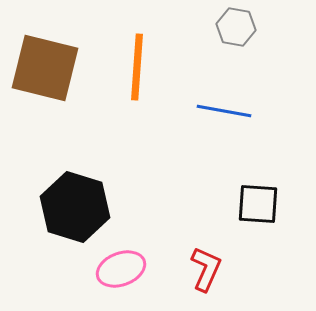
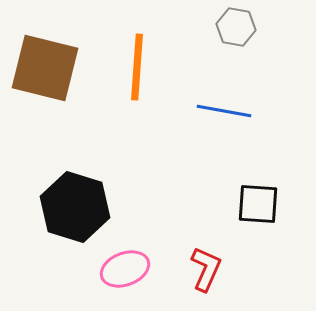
pink ellipse: moved 4 px right
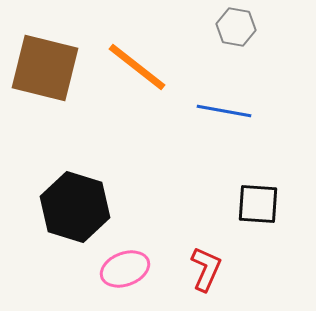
orange line: rotated 56 degrees counterclockwise
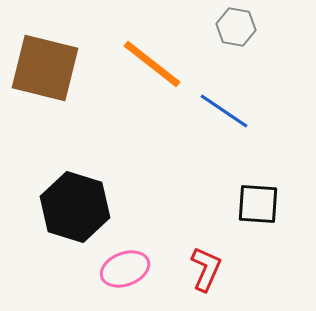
orange line: moved 15 px right, 3 px up
blue line: rotated 24 degrees clockwise
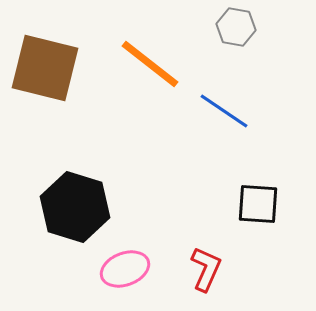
orange line: moved 2 px left
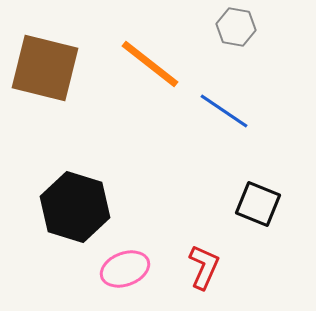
black square: rotated 18 degrees clockwise
red L-shape: moved 2 px left, 2 px up
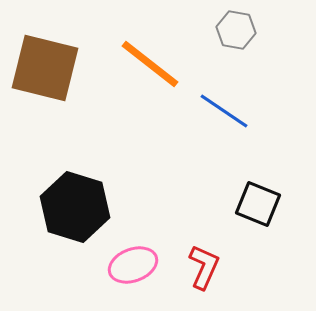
gray hexagon: moved 3 px down
pink ellipse: moved 8 px right, 4 px up
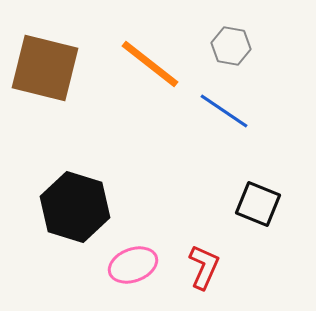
gray hexagon: moved 5 px left, 16 px down
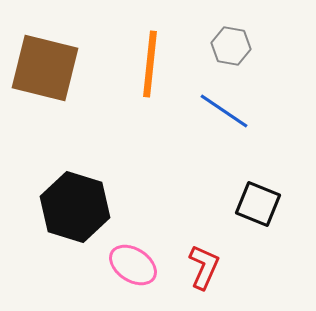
orange line: rotated 58 degrees clockwise
pink ellipse: rotated 54 degrees clockwise
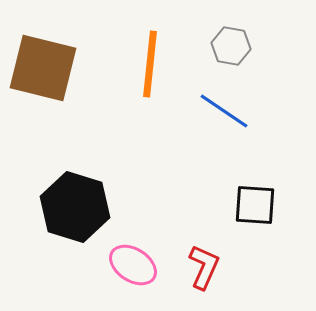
brown square: moved 2 px left
black square: moved 3 px left, 1 px down; rotated 18 degrees counterclockwise
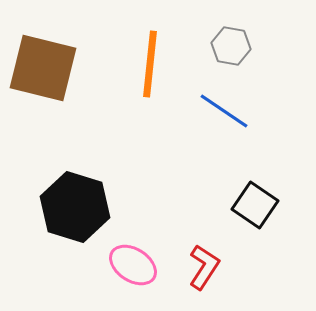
black square: rotated 30 degrees clockwise
red L-shape: rotated 9 degrees clockwise
